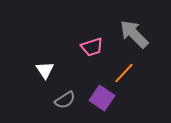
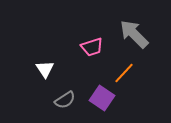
white triangle: moved 1 px up
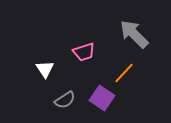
pink trapezoid: moved 8 px left, 5 px down
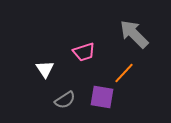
purple square: moved 1 px up; rotated 25 degrees counterclockwise
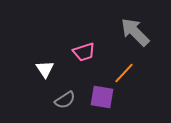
gray arrow: moved 1 px right, 2 px up
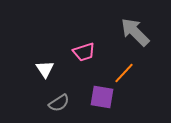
gray semicircle: moved 6 px left, 3 px down
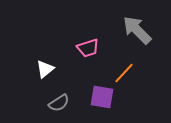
gray arrow: moved 2 px right, 2 px up
pink trapezoid: moved 4 px right, 4 px up
white triangle: rotated 24 degrees clockwise
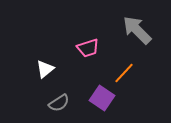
purple square: moved 1 px down; rotated 25 degrees clockwise
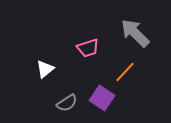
gray arrow: moved 2 px left, 3 px down
orange line: moved 1 px right, 1 px up
gray semicircle: moved 8 px right
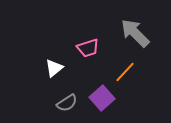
white triangle: moved 9 px right, 1 px up
purple square: rotated 15 degrees clockwise
